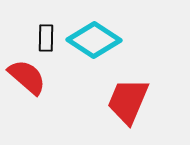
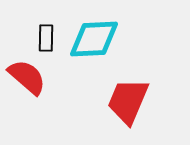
cyan diamond: moved 1 px up; rotated 36 degrees counterclockwise
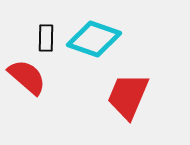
cyan diamond: rotated 22 degrees clockwise
red trapezoid: moved 5 px up
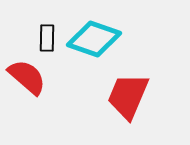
black rectangle: moved 1 px right
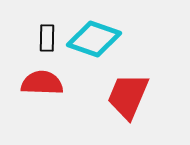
red semicircle: moved 15 px right, 6 px down; rotated 39 degrees counterclockwise
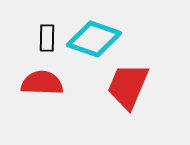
red trapezoid: moved 10 px up
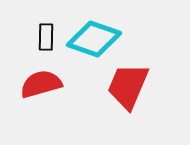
black rectangle: moved 1 px left, 1 px up
red semicircle: moved 1 px left, 1 px down; rotated 18 degrees counterclockwise
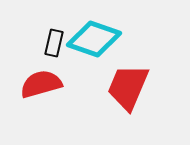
black rectangle: moved 8 px right, 6 px down; rotated 12 degrees clockwise
red trapezoid: moved 1 px down
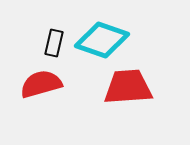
cyan diamond: moved 8 px right, 1 px down
red trapezoid: rotated 63 degrees clockwise
